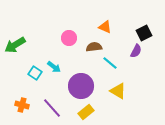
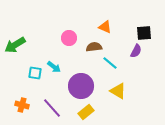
black square: rotated 21 degrees clockwise
cyan square: rotated 24 degrees counterclockwise
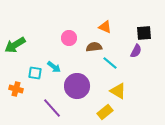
purple circle: moved 4 px left
orange cross: moved 6 px left, 16 px up
yellow rectangle: moved 19 px right
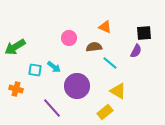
green arrow: moved 2 px down
cyan square: moved 3 px up
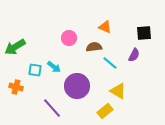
purple semicircle: moved 2 px left, 4 px down
orange cross: moved 2 px up
yellow rectangle: moved 1 px up
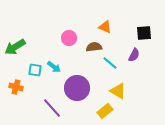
purple circle: moved 2 px down
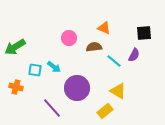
orange triangle: moved 1 px left, 1 px down
cyan line: moved 4 px right, 2 px up
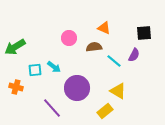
cyan square: rotated 16 degrees counterclockwise
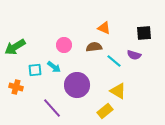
pink circle: moved 5 px left, 7 px down
purple semicircle: rotated 80 degrees clockwise
purple circle: moved 3 px up
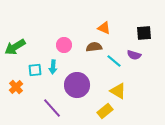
cyan arrow: moved 1 px left; rotated 56 degrees clockwise
orange cross: rotated 32 degrees clockwise
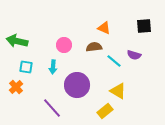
black square: moved 7 px up
green arrow: moved 2 px right, 6 px up; rotated 45 degrees clockwise
cyan square: moved 9 px left, 3 px up; rotated 16 degrees clockwise
